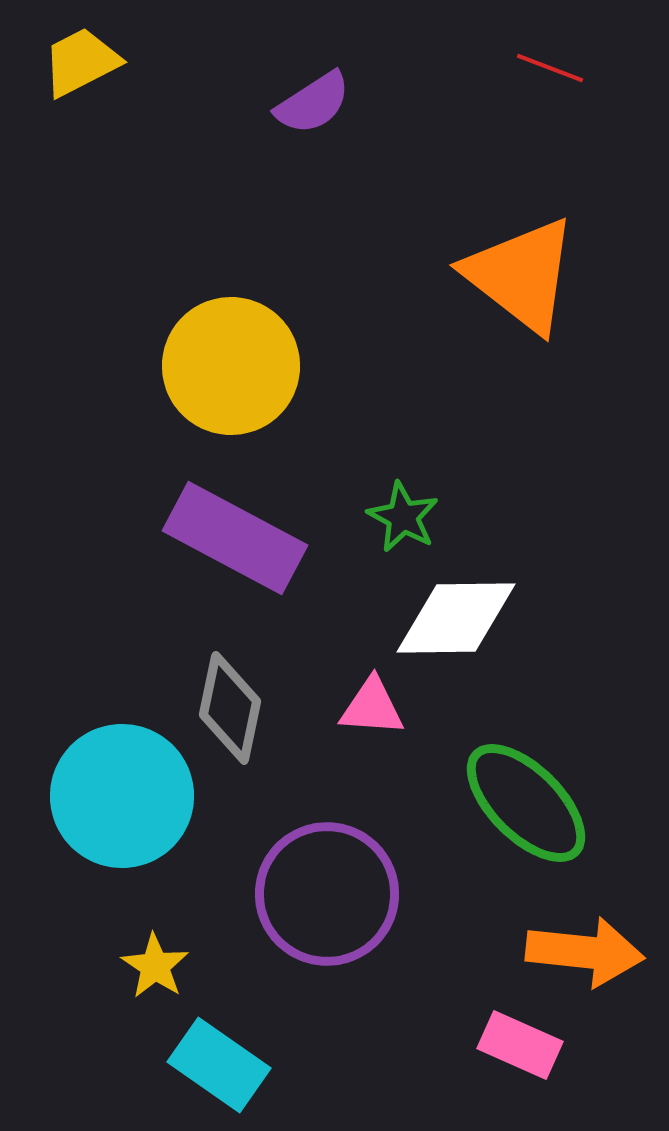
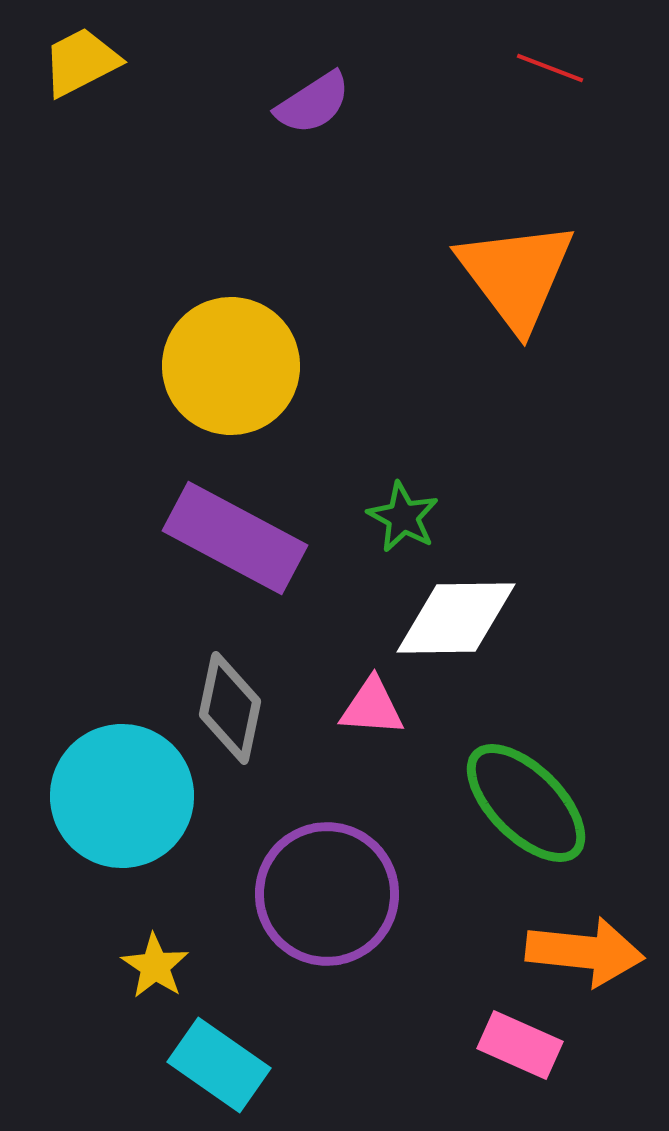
orange triangle: moved 5 px left; rotated 15 degrees clockwise
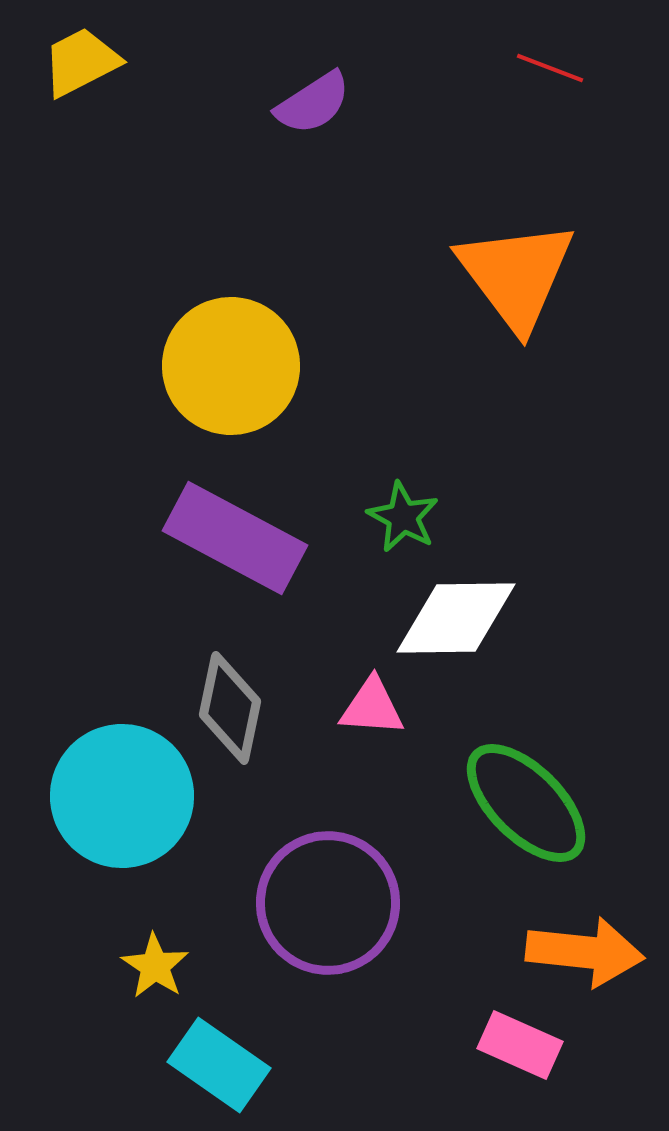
purple circle: moved 1 px right, 9 px down
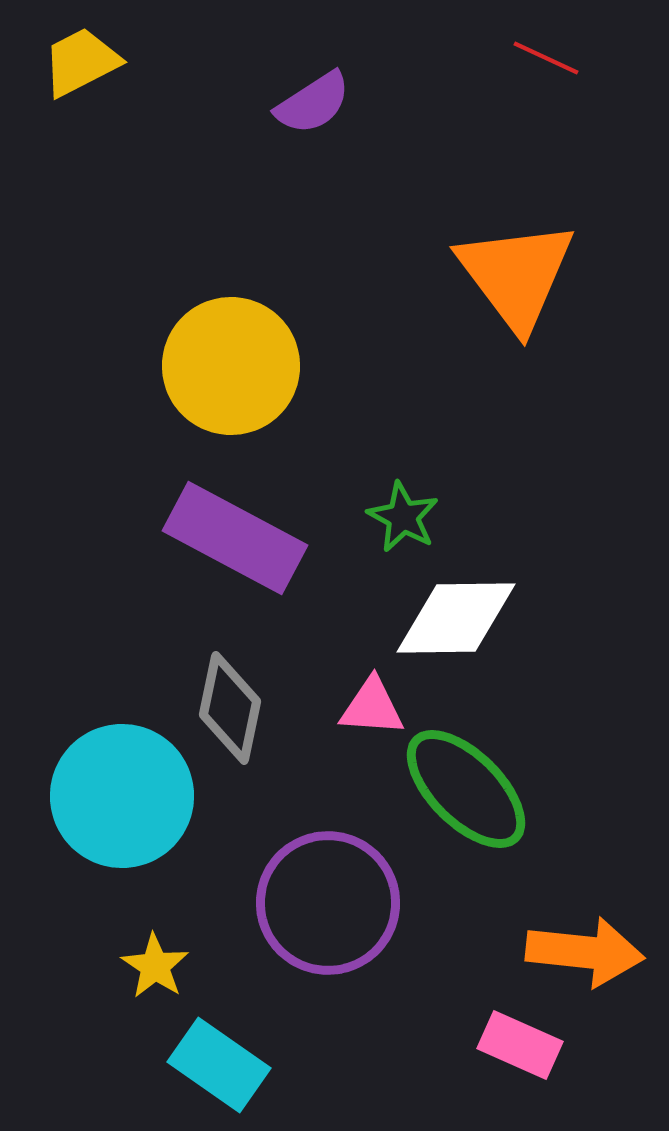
red line: moved 4 px left, 10 px up; rotated 4 degrees clockwise
green ellipse: moved 60 px left, 14 px up
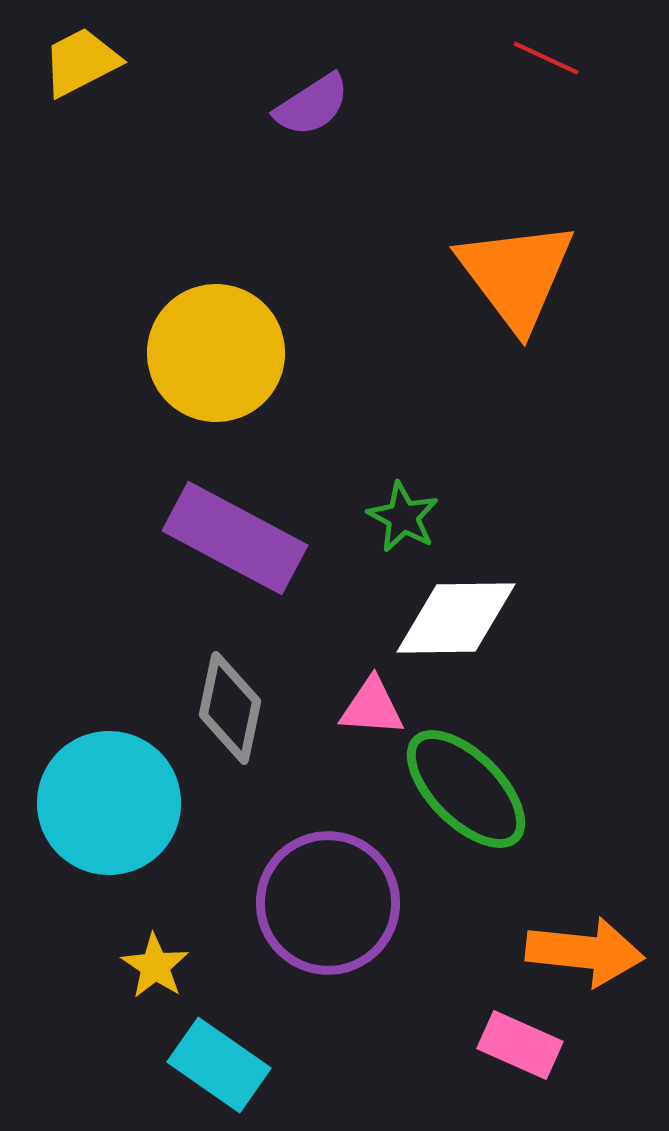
purple semicircle: moved 1 px left, 2 px down
yellow circle: moved 15 px left, 13 px up
cyan circle: moved 13 px left, 7 px down
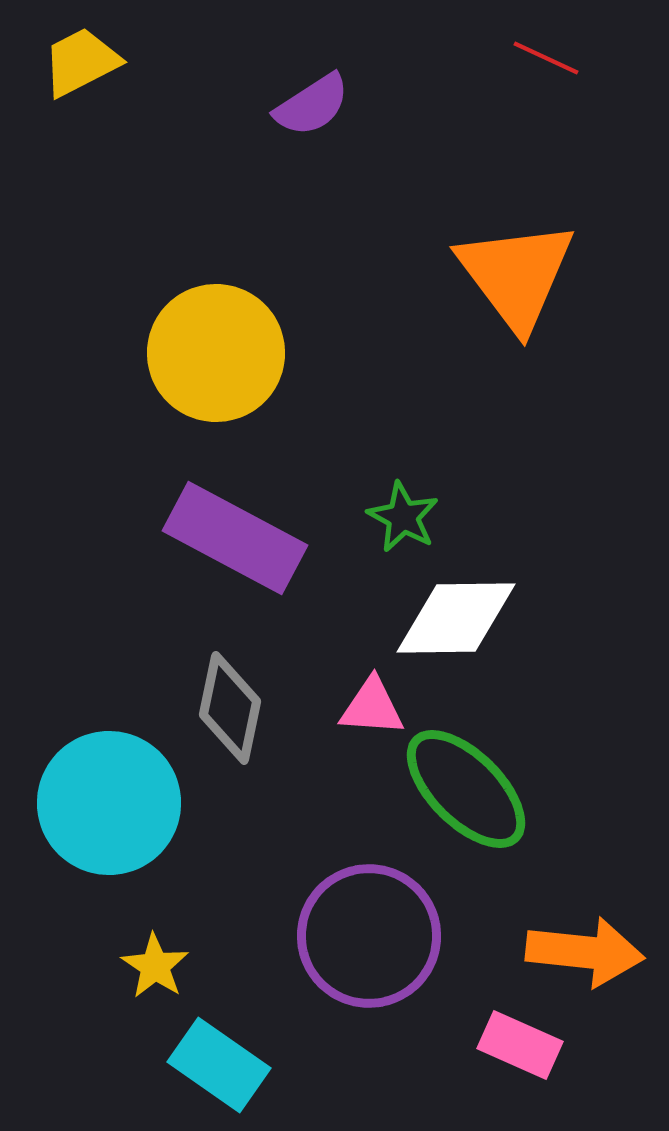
purple circle: moved 41 px right, 33 px down
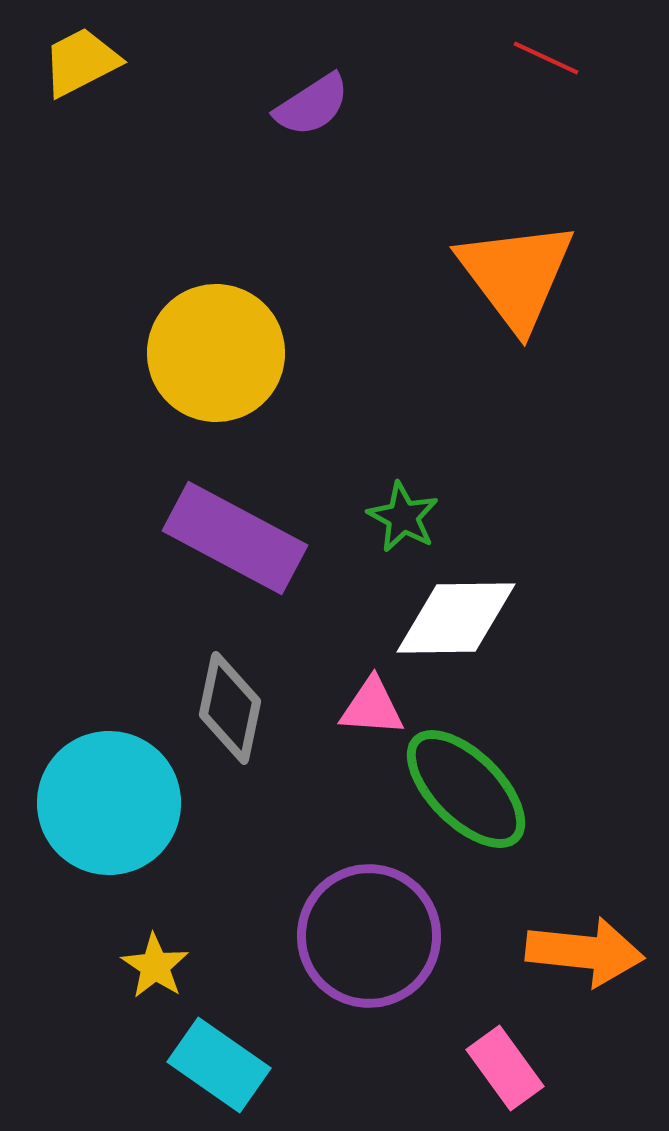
pink rectangle: moved 15 px left, 23 px down; rotated 30 degrees clockwise
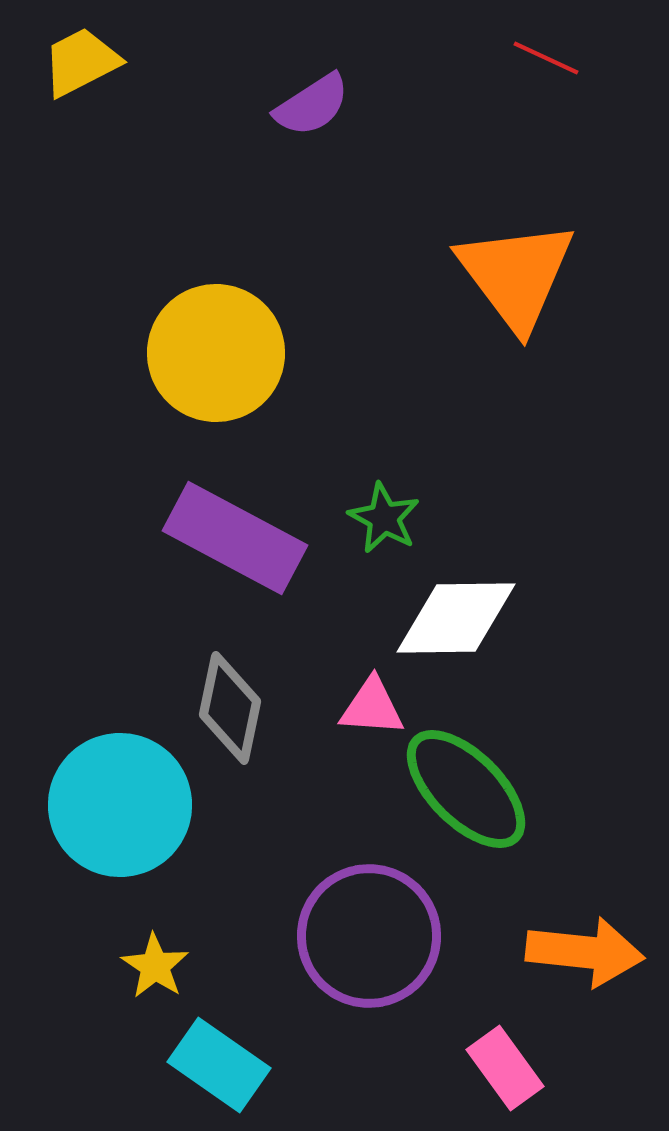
green star: moved 19 px left, 1 px down
cyan circle: moved 11 px right, 2 px down
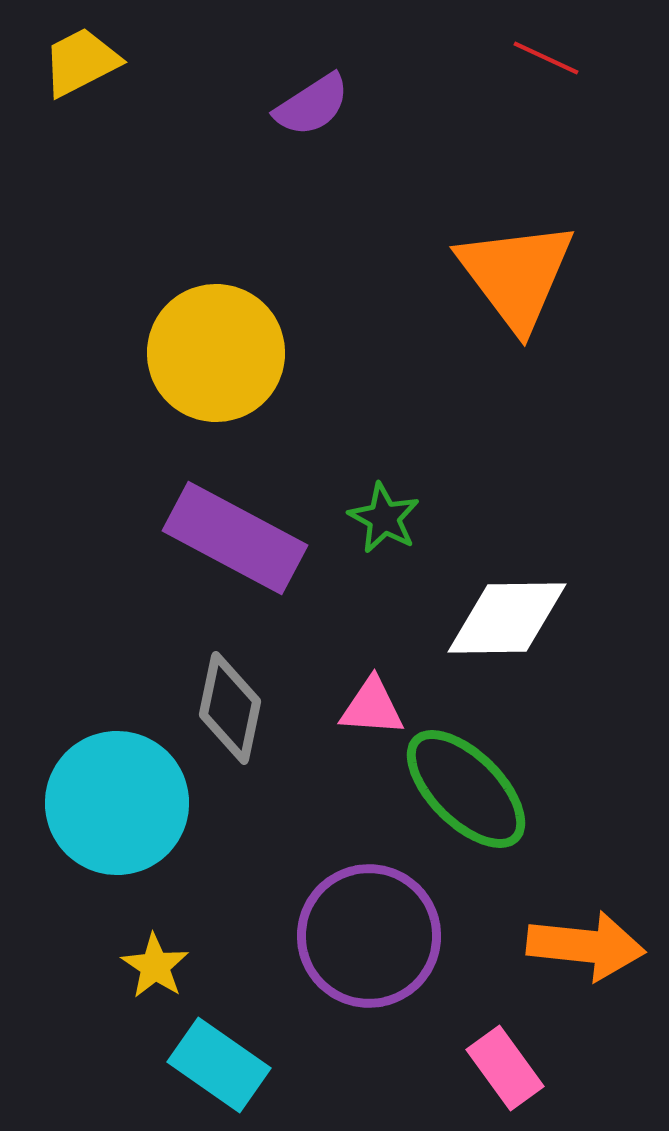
white diamond: moved 51 px right
cyan circle: moved 3 px left, 2 px up
orange arrow: moved 1 px right, 6 px up
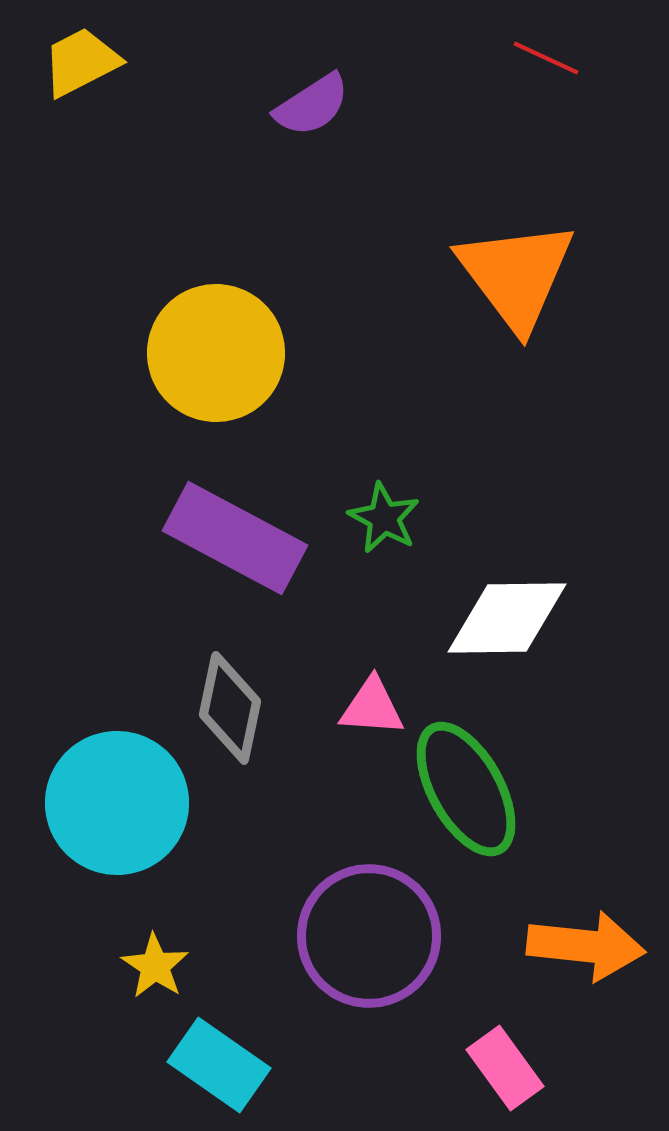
green ellipse: rotated 16 degrees clockwise
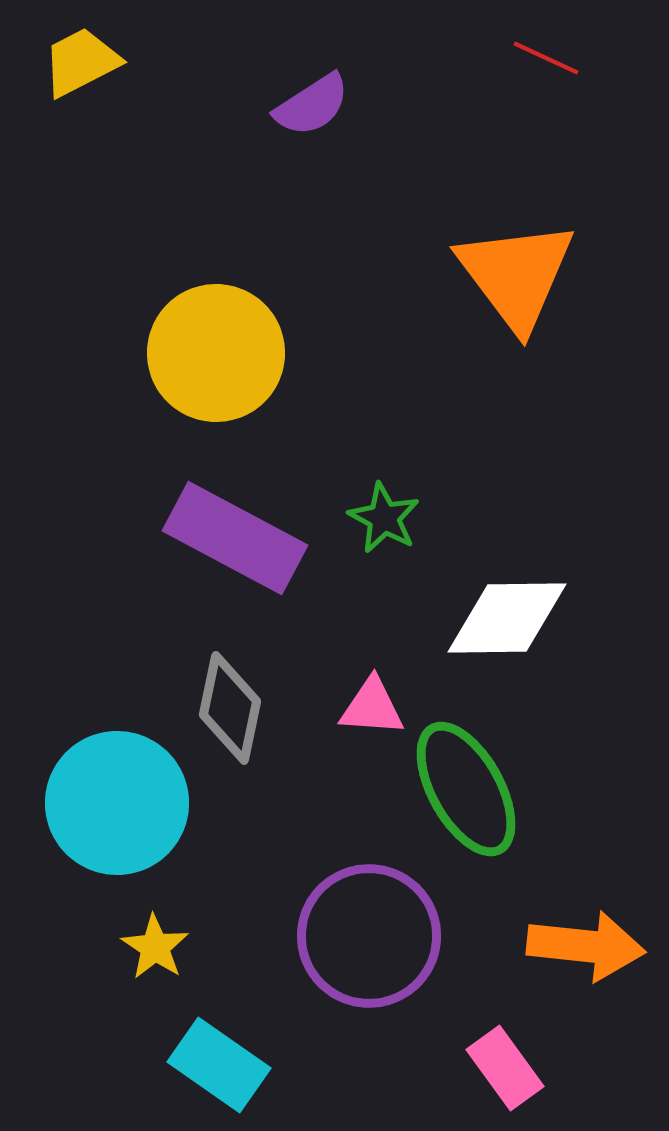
yellow star: moved 19 px up
